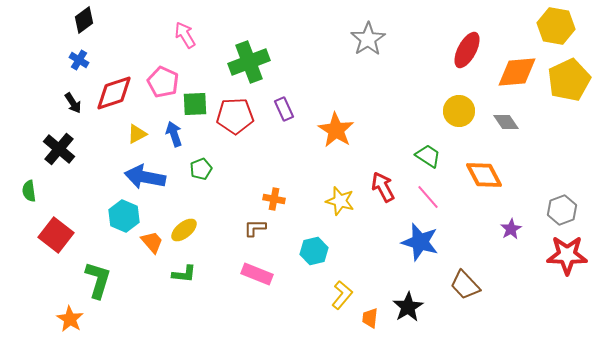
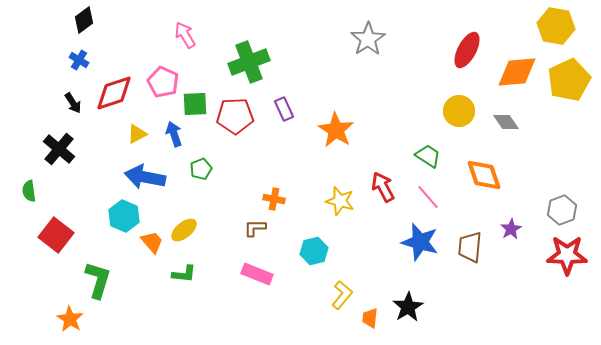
orange diamond at (484, 175): rotated 9 degrees clockwise
brown trapezoid at (465, 285): moved 5 px right, 38 px up; rotated 48 degrees clockwise
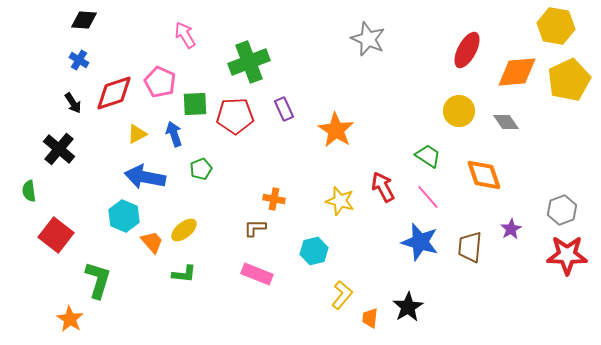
black diamond at (84, 20): rotated 40 degrees clockwise
gray star at (368, 39): rotated 16 degrees counterclockwise
pink pentagon at (163, 82): moved 3 px left
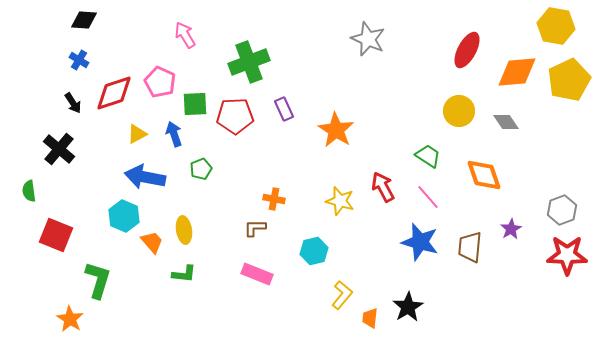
yellow ellipse at (184, 230): rotated 60 degrees counterclockwise
red square at (56, 235): rotated 16 degrees counterclockwise
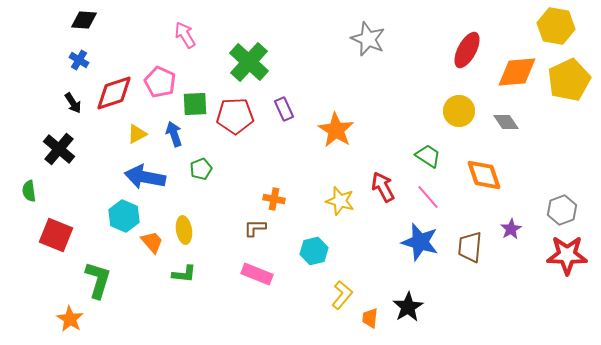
green cross at (249, 62): rotated 27 degrees counterclockwise
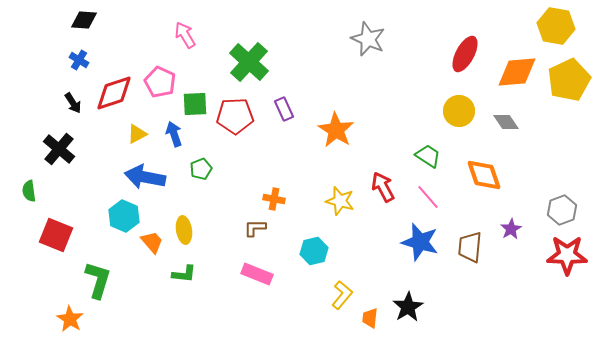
red ellipse at (467, 50): moved 2 px left, 4 px down
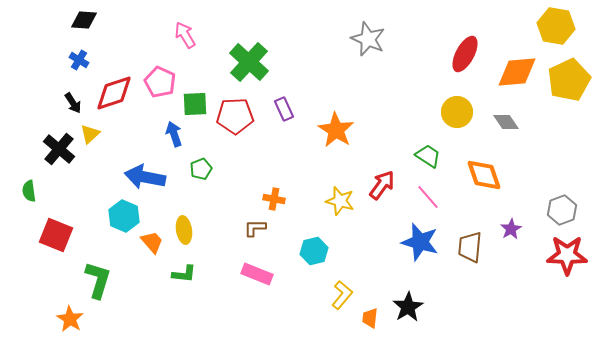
yellow circle at (459, 111): moved 2 px left, 1 px down
yellow triangle at (137, 134): moved 47 px left; rotated 15 degrees counterclockwise
red arrow at (383, 187): moved 1 px left, 2 px up; rotated 64 degrees clockwise
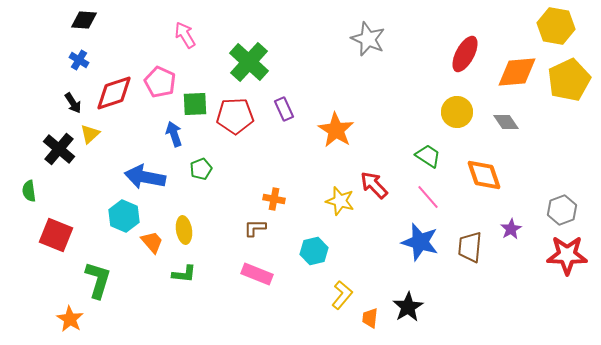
red arrow at (382, 185): moved 8 px left; rotated 80 degrees counterclockwise
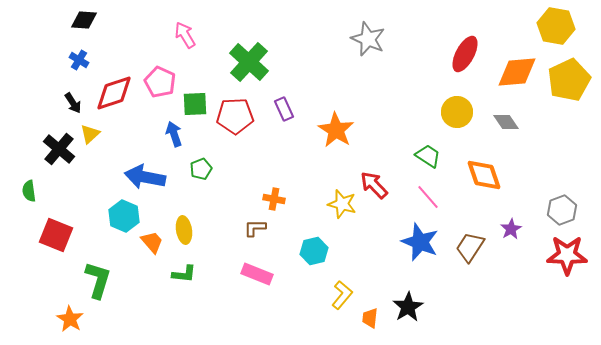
yellow star at (340, 201): moved 2 px right, 3 px down
blue star at (420, 242): rotated 6 degrees clockwise
brown trapezoid at (470, 247): rotated 28 degrees clockwise
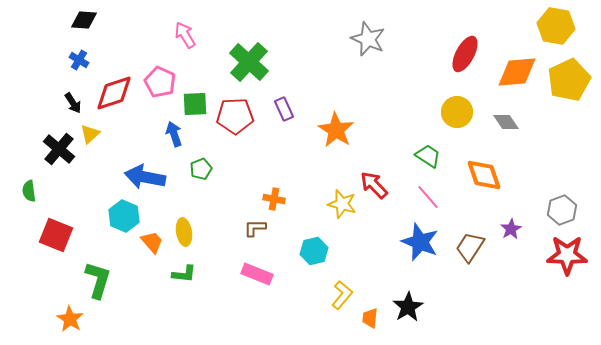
yellow ellipse at (184, 230): moved 2 px down
